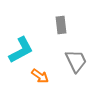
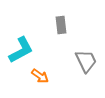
gray trapezoid: moved 10 px right
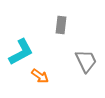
gray rectangle: rotated 12 degrees clockwise
cyan L-shape: moved 2 px down
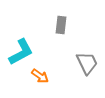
gray trapezoid: moved 1 px right, 2 px down
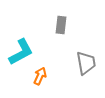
gray trapezoid: moved 1 px left; rotated 15 degrees clockwise
orange arrow: rotated 102 degrees counterclockwise
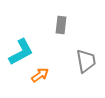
gray trapezoid: moved 2 px up
orange arrow: moved 1 px up; rotated 30 degrees clockwise
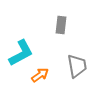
cyan L-shape: moved 1 px down
gray trapezoid: moved 9 px left, 5 px down
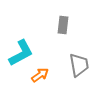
gray rectangle: moved 2 px right
gray trapezoid: moved 2 px right, 1 px up
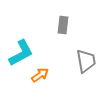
gray trapezoid: moved 7 px right, 4 px up
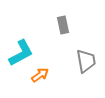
gray rectangle: rotated 18 degrees counterclockwise
